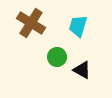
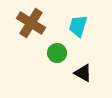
green circle: moved 4 px up
black triangle: moved 1 px right, 3 px down
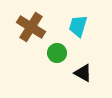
brown cross: moved 4 px down
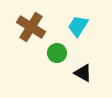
cyan trapezoid: rotated 15 degrees clockwise
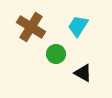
green circle: moved 1 px left, 1 px down
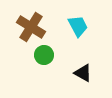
cyan trapezoid: rotated 120 degrees clockwise
green circle: moved 12 px left, 1 px down
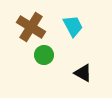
cyan trapezoid: moved 5 px left
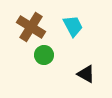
black triangle: moved 3 px right, 1 px down
